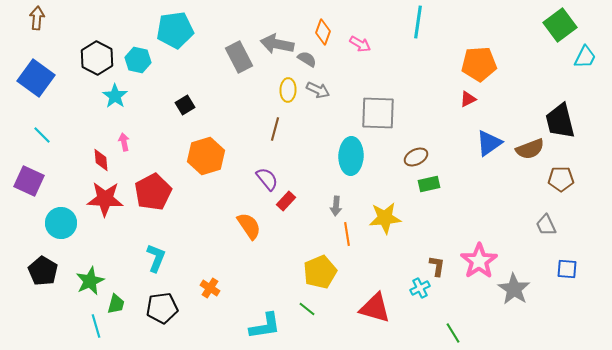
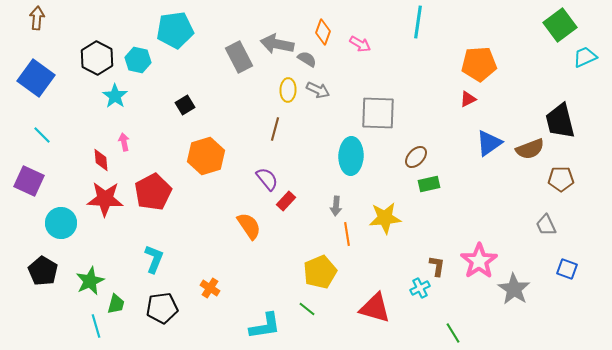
cyan trapezoid at (585, 57): rotated 140 degrees counterclockwise
brown ellipse at (416, 157): rotated 20 degrees counterclockwise
cyan L-shape at (156, 258): moved 2 px left, 1 px down
blue square at (567, 269): rotated 15 degrees clockwise
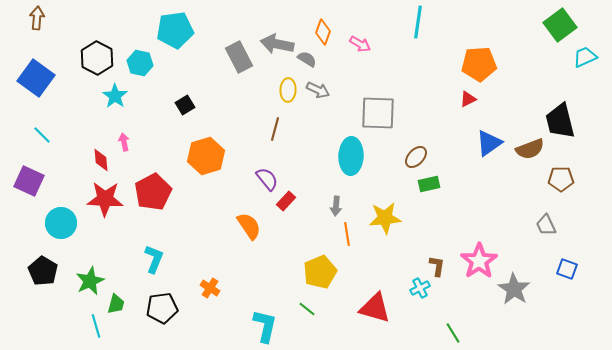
cyan hexagon at (138, 60): moved 2 px right, 3 px down
cyan L-shape at (265, 326): rotated 68 degrees counterclockwise
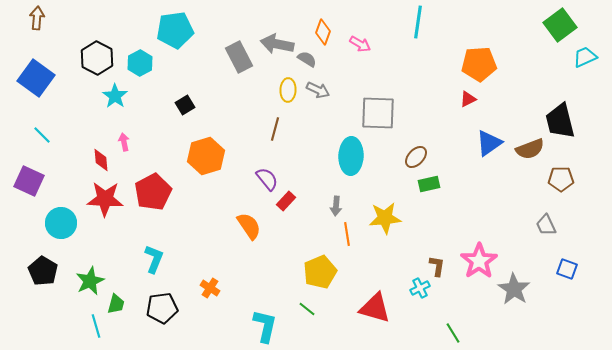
cyan hexagon at (140, 63): rotated 20 degrees clockwise
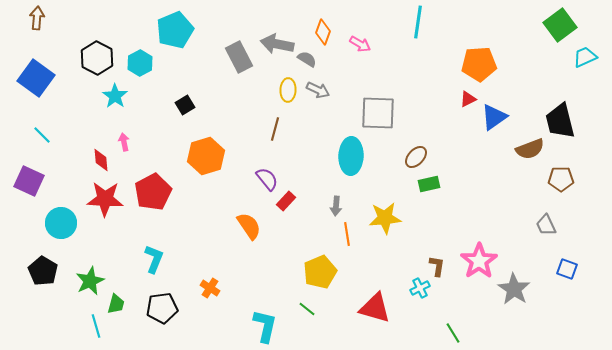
cyan pentagon at (175, 30): rotated 15 degrees counterclockwise
blue triangle at (489, 143): moved 5 px right, 26 px up
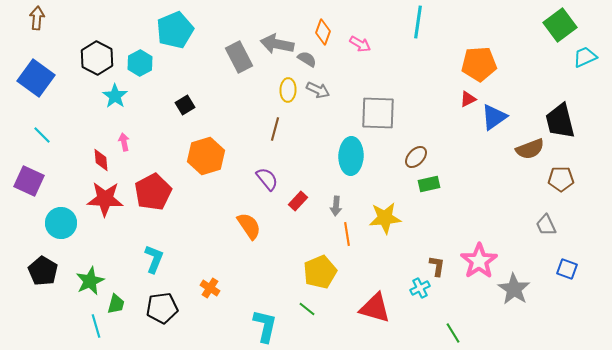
red rectangle at (286, 201): moved 12 px right
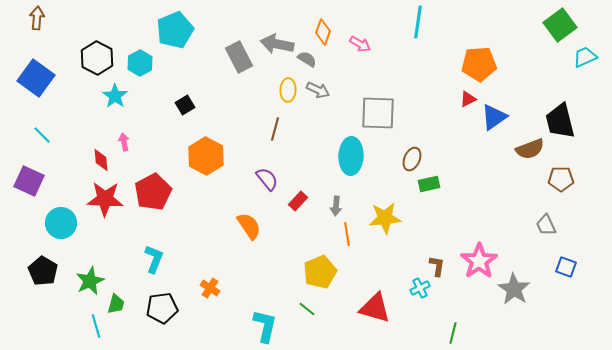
orange hexagon at (206, 156): rotated 15 degrees counterclockwise
brown ellipse at (416, 157): moved 4 px left, 2 px down; rotated 20 degrees counterclockwise
blue square at (567, 269): moved 1 px left, 2 px up
green line at (453, 333): rotated 45 degrees clockwise
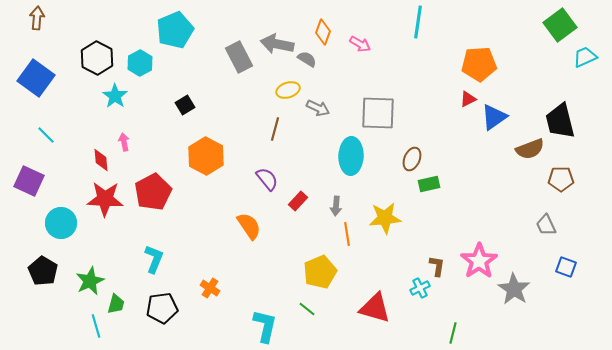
yellow ellipse at (288, 90): rotated 70 degrees clockwise
gray arrow at (318, 90): moved 18 px down
cyan line at (42, 135): moved 4 px right
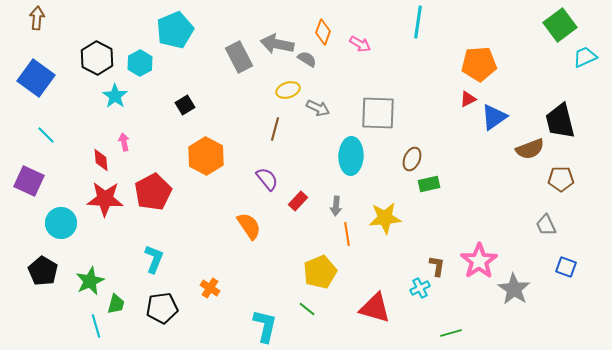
green line at (453, 333): moved 2 px left; rotated 60 degrees clockwise
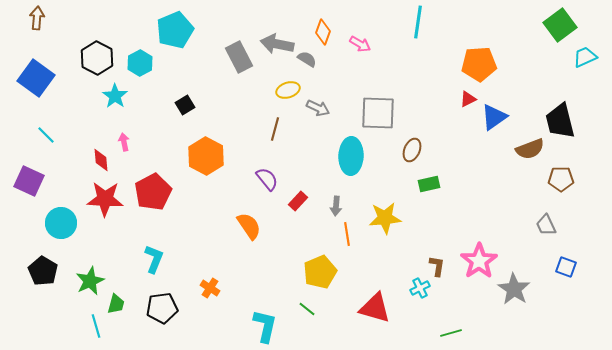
brown ellipse at (412, 159): moved 9 px up
